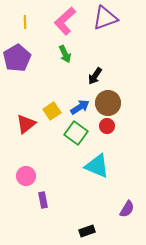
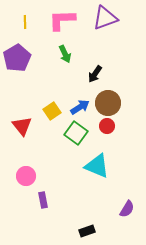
pink L-shape: moved 3 px left, 1 px up; rotated 40 degrees clockwise
black arrow: moved 2 px up
red triangle: moved 4 px left, 2 px down; rotated 30 degrees counterclockwise
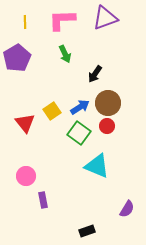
red triangle: moved 3 px right, 3 px up
green square: moved 3 px right
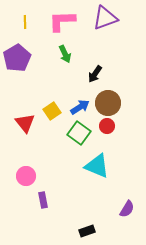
pink L-shape: moved 1 px down
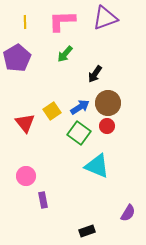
green arrow: rotated 66 degrees clockwise
purple semicircle: moved 1 px right, 4 px down
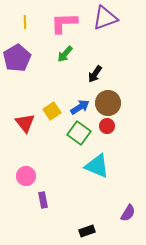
pink L-shape: moved 2 px right, 2 px down
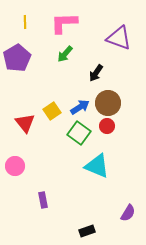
purple triangle: moved 14 px right, 20 px down; rotated 40 degrees clockwise
black arrow: moved 1 px right, 1 px up
pink circle: moved 11 px left, 10 px up
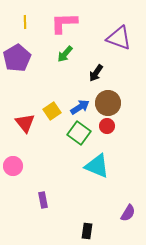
pink circle: moved 2 px left
black rectangle: rotated 63 degrees counterclockwise
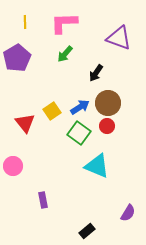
black rectangle: rotated 42 degrees clockwise
